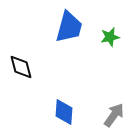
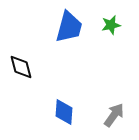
green star: moved 1 px right, 12 px up
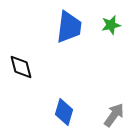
blue trapezoid: rotated 8 degrees counterclockwise
blue diamond: rotated 12 degrees clockwise
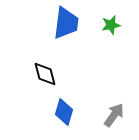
blue trapezoid: moved 3 px left, 4 px up
black diamond: moved 24 px right, 7 px down
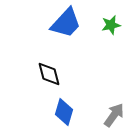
blue trapezoid: rotated 36 degrees clockwise
black diamond: moved 4 px right
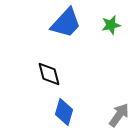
gray arrow: moved 5 px right
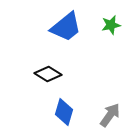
blue trapezoid: moved 4 px down; rotated 8 degrees clockwise
black diamond: moved 1 px left; rotated 44 degrees counterclockwise
gray arrow: moved 9 px left
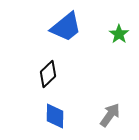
green star: moved 8 px right, 9 px down; rotated 24 degrees counterclockwise
black diamond: rotated 76 degrees counterclockwise
blue diamond: moved 9 px left, 4 px down; rotated 16 degrees counterclockwise
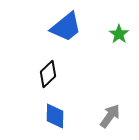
gray arrow: moved 1 px down
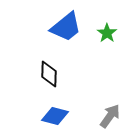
green star: moved 12 px left, 1 px up
black diamond: moved 1 px right; rotated 44 degrees counterclockwise
blue diamond: rotated 76 degrees counterclockwise
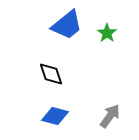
blue trapezoid: moved 1 px right, 2 px up
black diamond: moved 2 px right; rotated 20 degrees counterclockwise
